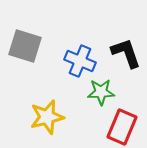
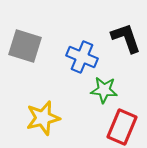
black L-shape: moved 15 px up
blue cross: moved 2 px right, 4 px up
green star: moved 3 px right, 2 px up; rotated 8 degrees clockwise
yellow star: moved 4 px left, 1 px down
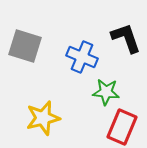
green star: moved 2 px right, 2 px down
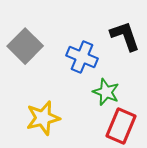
black L-shape: moved 1 px left, 2 px up
gray square: rotated 28 degrees clockwise
green star: rotated 16 degrees clockwise
red rectangle: moved 1 px left, 1 px up
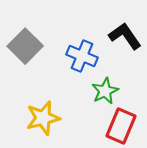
black L-shape: rotated 16 degrees counterclockwise
blue cross: moved 1 px up
green star: moved 1 px left, 1 px up; rotated 24 degrees clockwise
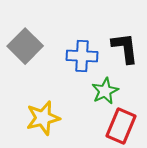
black L-shape: moved 12 px down; rotated 28 degrees clockwise
blue cross: rotated 20 degrees counterclockwise
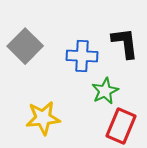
black L-shape: moved 5 px up
yellow star: rotated 8 degrees clockwise
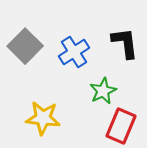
blue cross: moved 8 px left, 4 px up; rotated 36 degrees counterclockwise
green star: moved 2 px left
yellow star: rotated 12 degrees clockwise
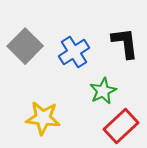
red rectangle: rotated 24 degrees clockwise
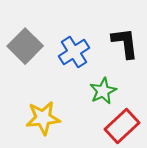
yellow star: rotated 12 degrees counterclockwise
red rectangle: moved 1 px right
